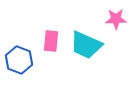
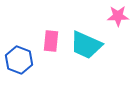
pink star: moved 2 px right, 3 px up
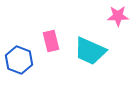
pink rectangle: rotated 20 degrees counterclockwise
cyan trapezoid: moved 4 px right, 6 px down
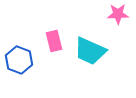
pink star: moved 2 px up
pink rectangle: moved 3 px right
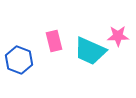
pink star: moved 22 px down
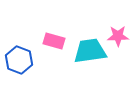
pink rectangle: rotated 60 degrees counterclockwise
cyan trapezoid: rotated 148 degrees clockwise
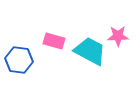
cyan trapezoid: rotated 36 degrees clockwise
blue hexagon: rotated 12 degrees counterclockwise
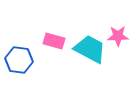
cyan trapezoid: moved 2 px up
